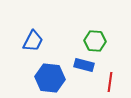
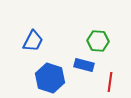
green hexagon: moved 3 px right
blue hexagon: rotated 12 degrees clockwise
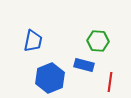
blue trapezoid: rotated 15 degrees counterclockwise
blue hexagon: rotated 20 degrees clockwise
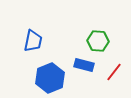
red line: moved 4 px right, 10 px up; rotated 30 degrees clockwise
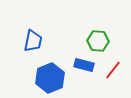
red line: moved 1 px left, 2 px up
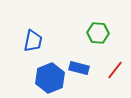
green hexagon: moved 8 px up
blue rectangle: moved 5 px left, 3 px down
red line: moved 2 px right
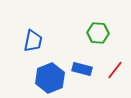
blue rectangle: moved 3 px right, 1 px down
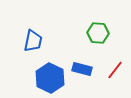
blue hexagon: rotated 12 degrees counterclockwise
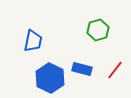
green hexagon: moved 3 px up; rotated 20 degrees counterclockwise
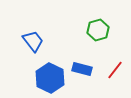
blue trapezoid: rotated 50 degrees counterclockwise
